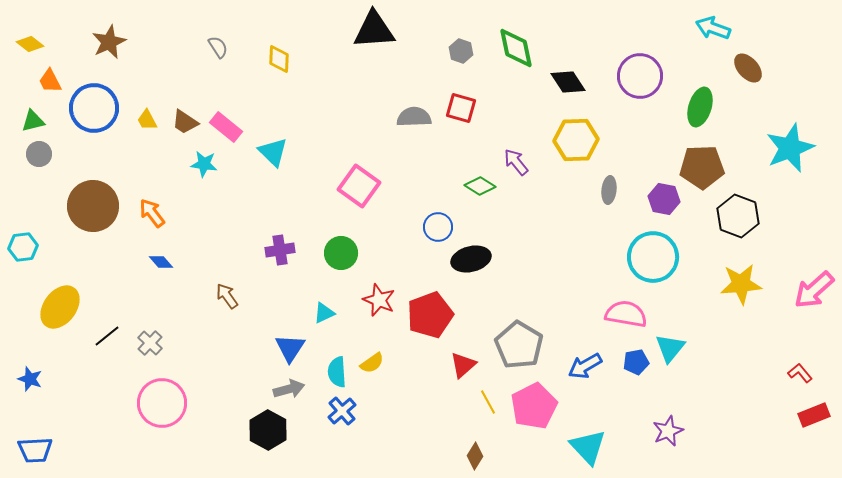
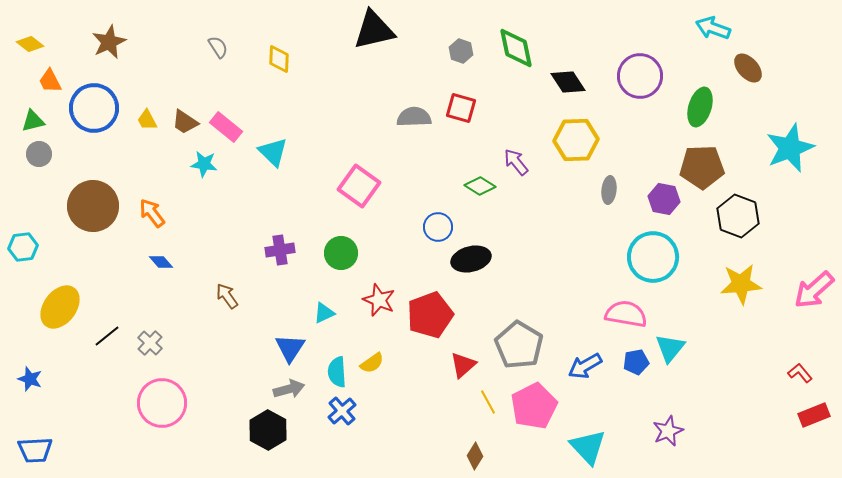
black triangle at (374, 30): rotated 9 degrees counterclockwise
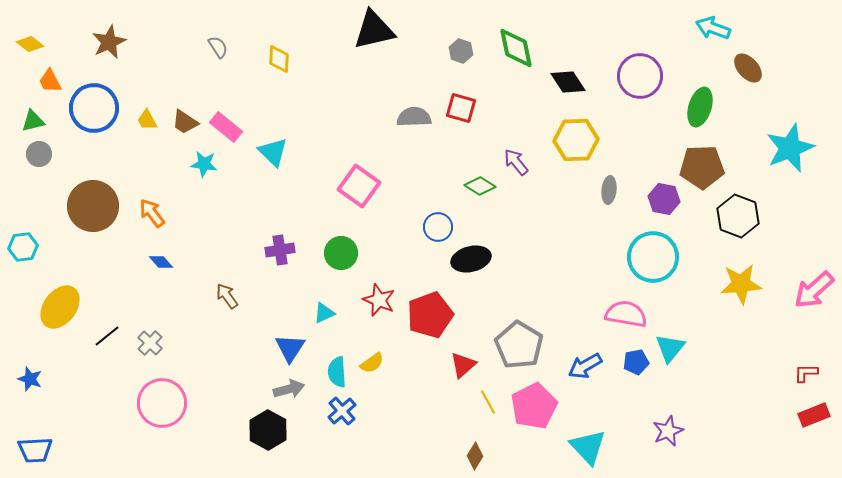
red L-shape at (800, 373): moved 6 px right; rotated 50 degrees counterclockwise
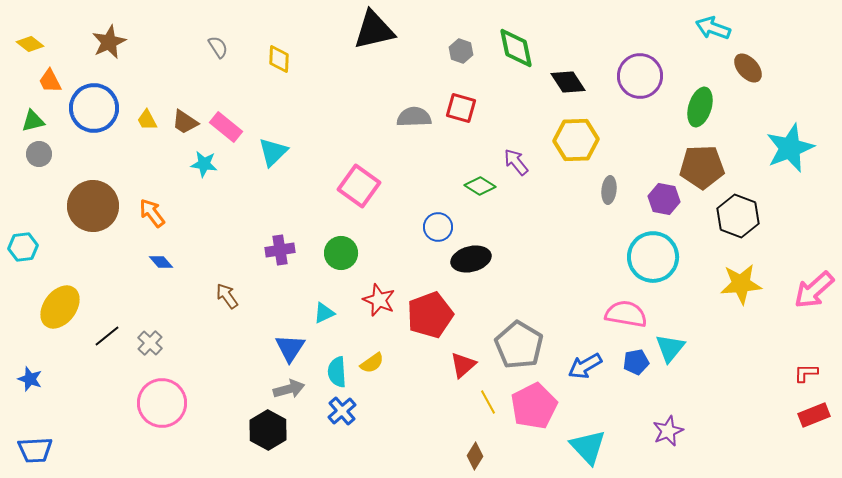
cyan triangle at (273, 152): rotated 32 degrees clockwise
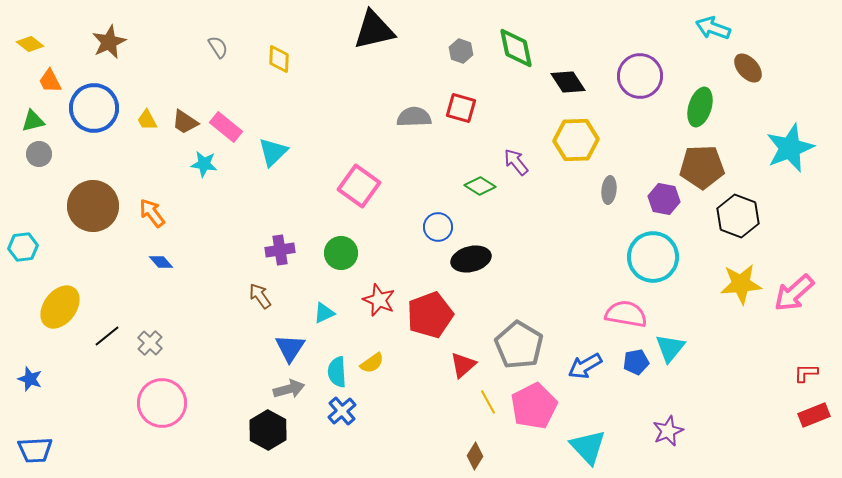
pink arrow at (814, 290): moved 20 px left, 3 px down
brown arrow at (227, 296): moved 33 px right
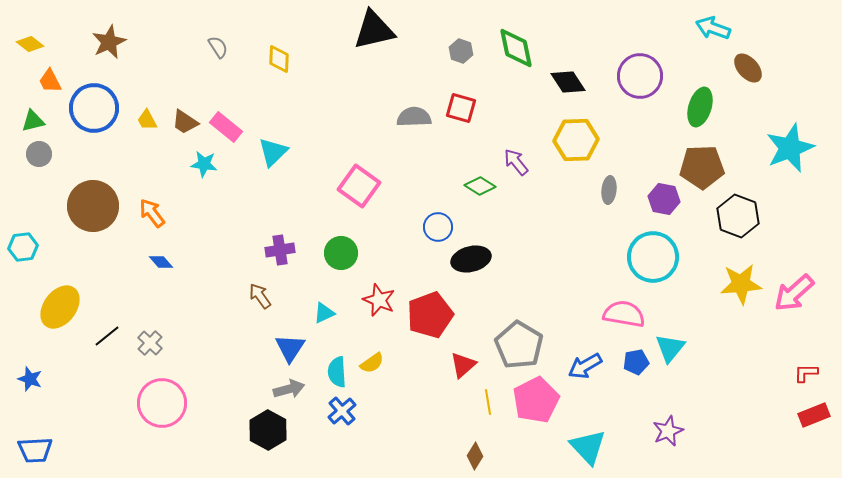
pink semicircle at (626, 314): moved 2 px left
yellow line at (488, 402): rotated 20 degrees clockwise
pink pentagon at (534, 406): moved 2 px right, 6 px up
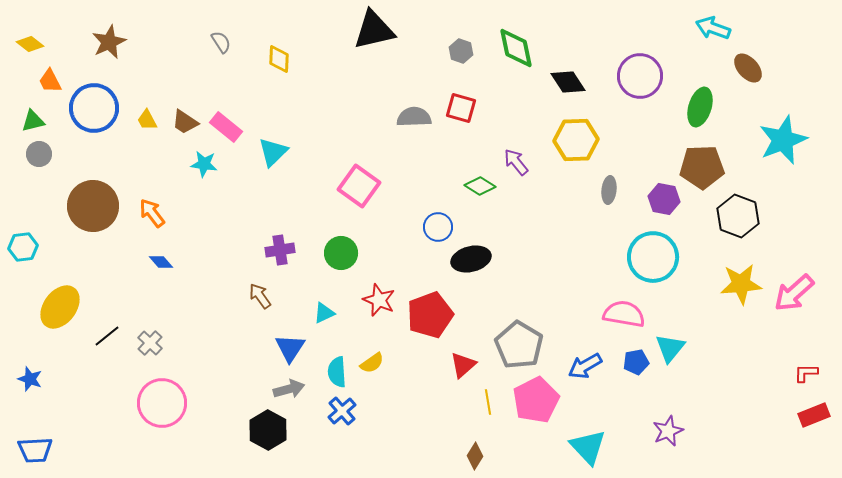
gray semicircle at (218, 47): moved 3 px right, 5 px up
cyan star at (790, 148): moved 7 px left, 8 px up
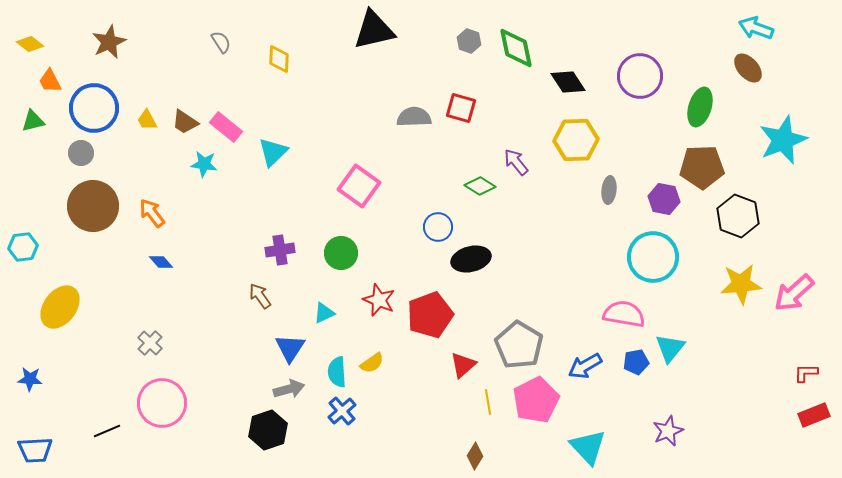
cyan arrow at (713, 28): moved 43 px right
gray hexagon at (461, 51): moved 8 px right, 10 px up
gray circle at (39, 154): moved 42 px right, 1 px up
black line at (107, 336): moved 95 px down; rotated 16 degrees clockwise
blue star at (30, 379): rotated 15 degrees counterclockwise
black hexagon at (268, 430): rotated 12 degrees clockwise
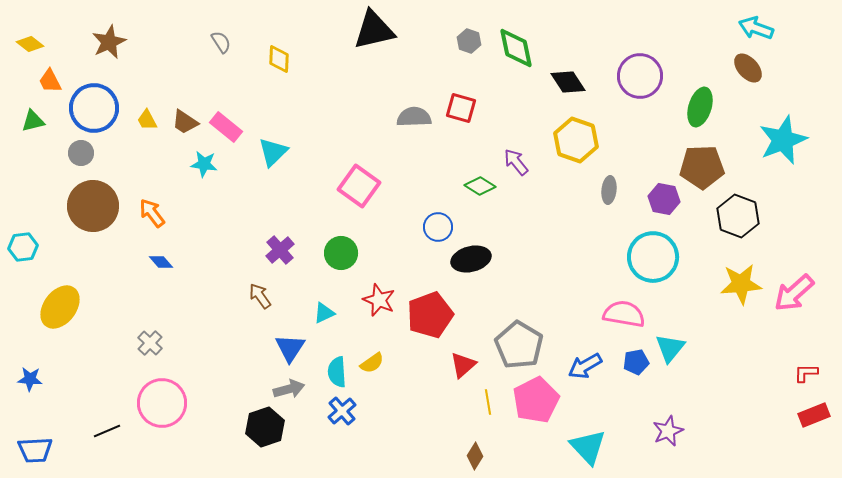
yellow hexagon at (576, 140): rotated 21 degrees clockwise
purple cross at (280, 250): rotated 32 degrees counterclockwise
black hexagon at (268, 430): moved 3 px left, 3 px up
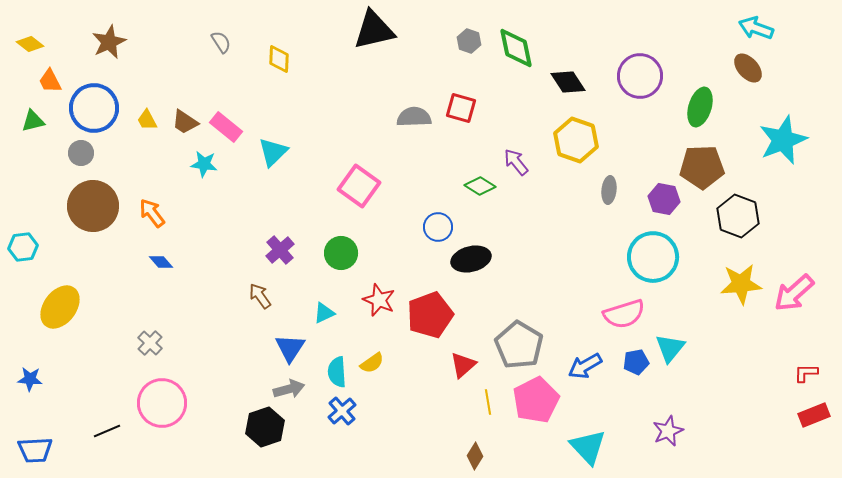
pink semicircle at (624, 314): rotated 153 degrees clockwise
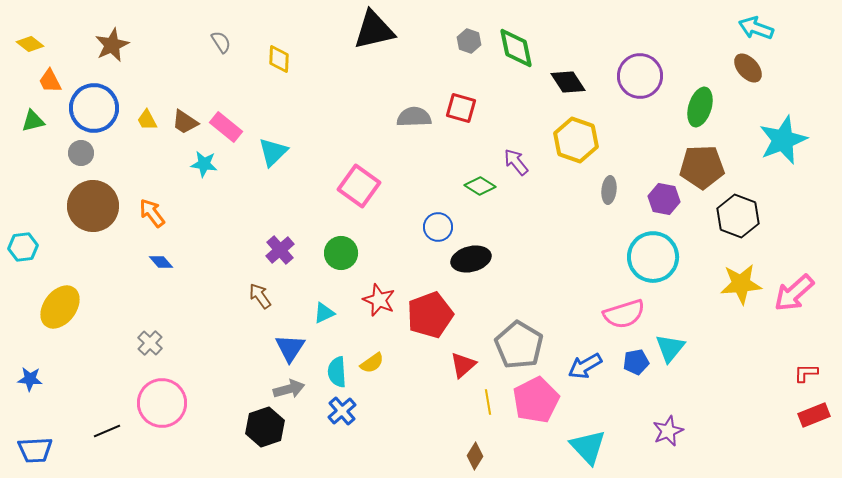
brown star at (109, 42): moved 3 px right, 3 px down
